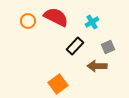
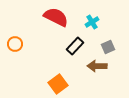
orange circle: moved 13 px left, 23 px down
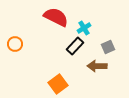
cyan cross: moved 8 px left, 6 px down
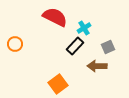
red semicircle: moved 1 px left
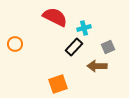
cyan cross: rotated 16 degrees clockwise
black rectangle: moved 1 px left, 1 px down
orange square: rotated 18 degrees clockwise
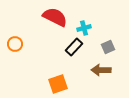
brown arrow: moved 4 px right, 4 px down
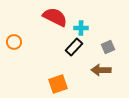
cyan cross: moved 3 px left; rotated 16 degrees clockwise
orange circle: moved 1 px left, 2 px up
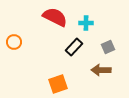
cyan cross: moved 5 px right, 5 px up
